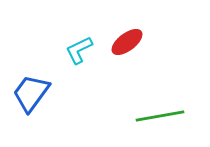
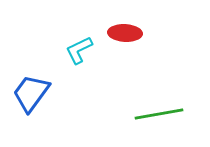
red ellipse: moved 2 px left, 9 px up; rotated 40 degrees clockwise
green line: moved 1 px left, 2 px up
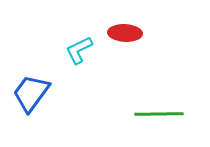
green line: rotated 9 degrees clockwise
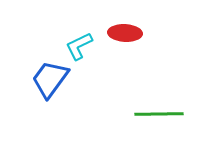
cyan L-shape: moved 4 px up
blue trapezoid: moved 19 px right, 14 px up
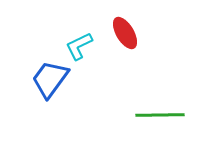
red ellipse: rotated 56 degrees clockwise
green line: moved 1 px right, 1 px down
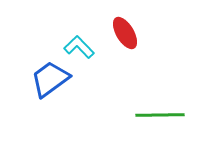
cyan L-shape: moved 1 px down; rotated 72 degrees clockwise
blue trapezoid: rotated 18 degrees clockwise
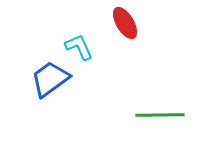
red ellipse: moved 10 px up
cyan L-shape: rotated 20 degrees clockwise
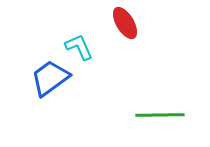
blue trapezoid: moved 1 px up
